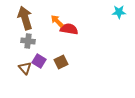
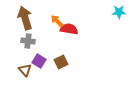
brown triangle: moved 2 px down
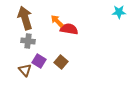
brown square: rotated 24 degrees counterclockwise
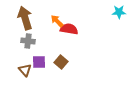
purple square: moved 1 px down; rotated 32 degrees counterclockwise
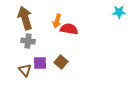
orange arrow: rotated 120 degrees counterclockwise
purple square: moved 1 px right, 1 px down
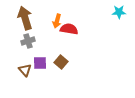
gray cross: rotated 24 degrees counterclockwise
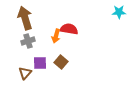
orange arrow: moved 1 px left, 15 px down
brown triangle: moved 3 px down; rotated 24 degrees clockwise
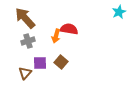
cyan star: rotated 24 degrees counterclockwise
brown arrow: rotated 25 degrees counterclockwise
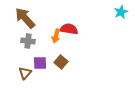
cyan star: moved 2 px right
gray cross: rotated 24 degrees clockwise
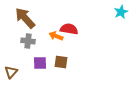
orange arrow: rotated 96 degrees clockwise
brown square: rotated 32 degrees counterclockwise
brown triangle: moved 14 px left, 1 px up
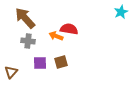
brown square: rotated 24 degrees counterclockwise
